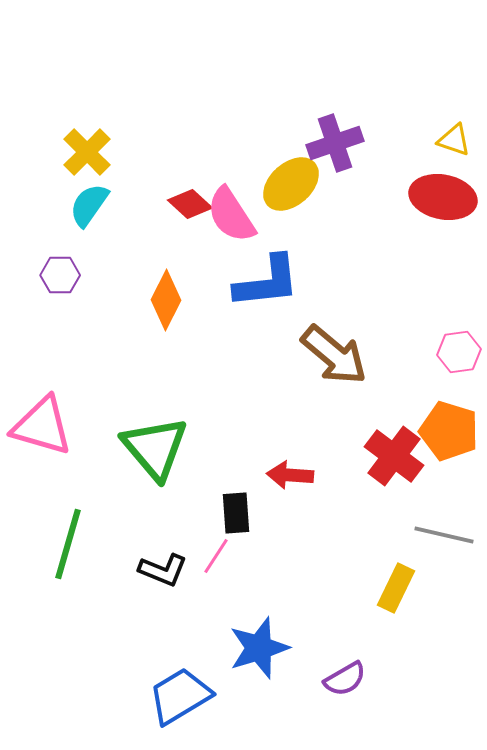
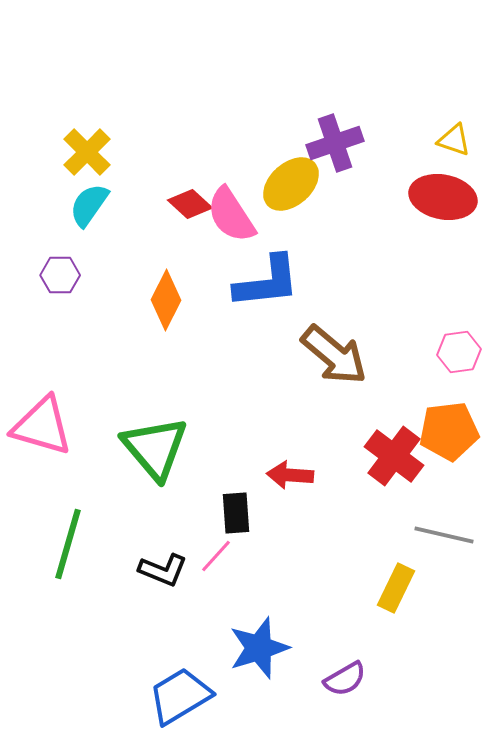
orange pentagon: rotated 24 degrees counterclockwise
pink line: rotated 9 degrees clockwise
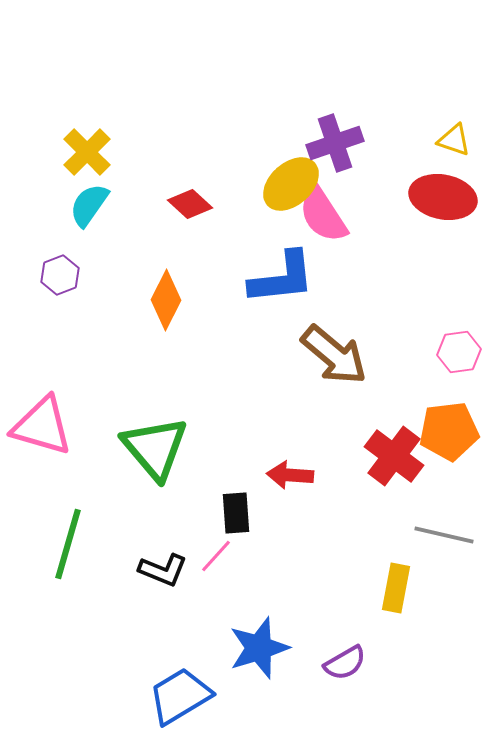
pink semicircle: moved 92 px right
purple hexagon: rotated 21 degrees counterclockwise
blue L-shape: moved 15 px right, 4 px up
yellow rectangle: rotated 15 degrees counterclockwise
purple semicircle: moved 16 px up
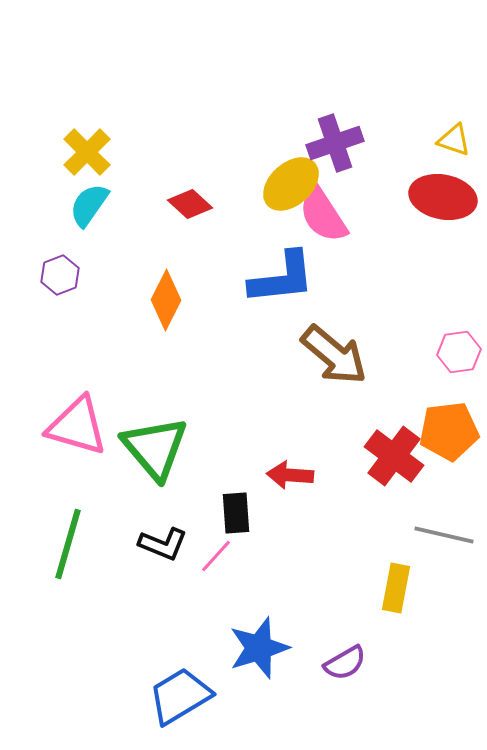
pink triangle: moved 35 px right
black L-shape: moved 26 px up
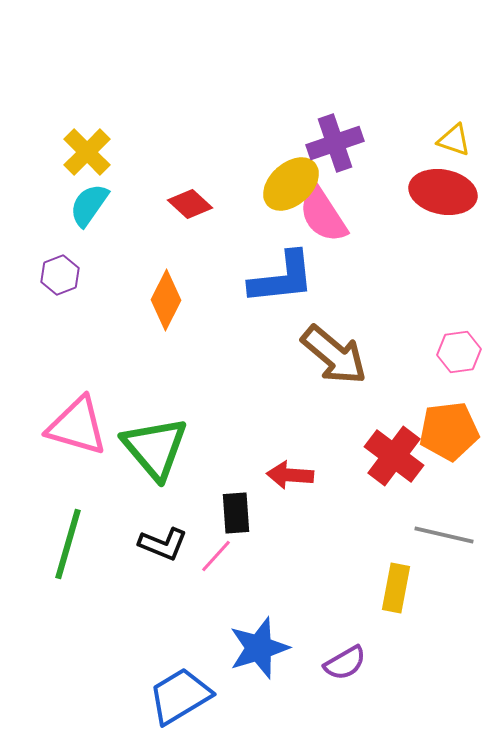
red ellipse: moved 5 px up
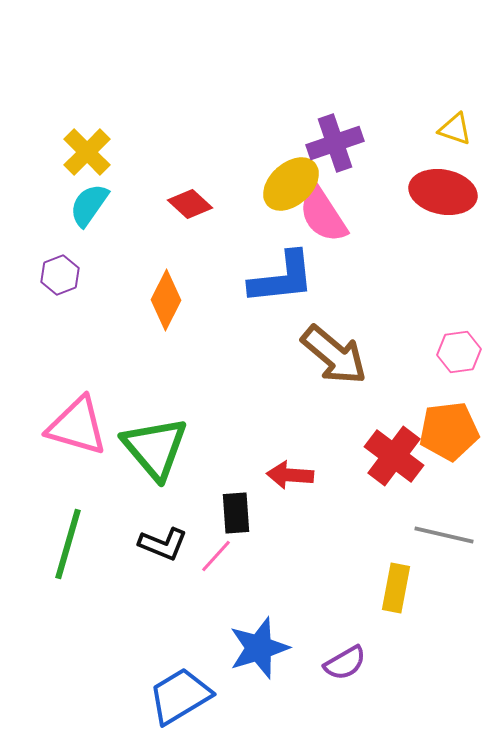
yellow triangle: moved 1 px right, 11 px up
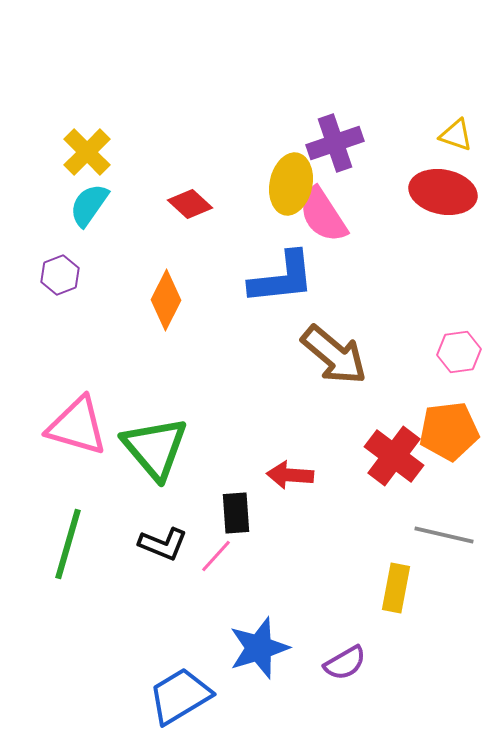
yellow triangle: moved 1 px right, 6 px down
yellow ellipse: rotated 36 degrees counterclockwise
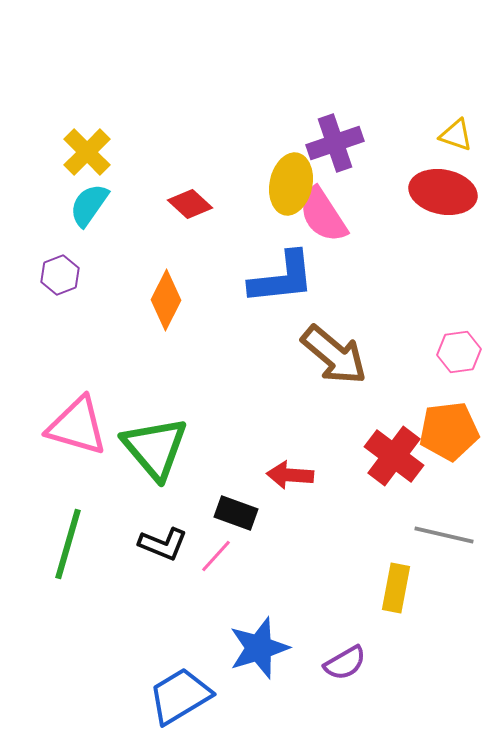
black rectangle: rotated 66 degrees counterclockwise
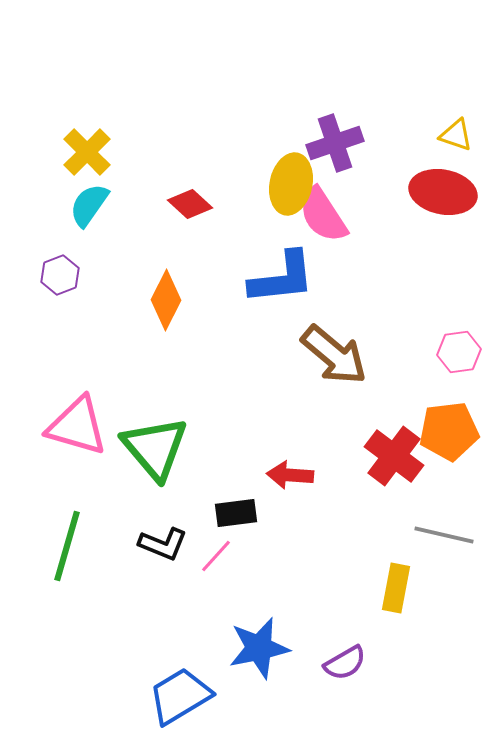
black rectangle: rotated 27 degrees counterclockwise
green line: moved 1 px left, 2 px down
blue star: rotated 6 degrees clockwise
